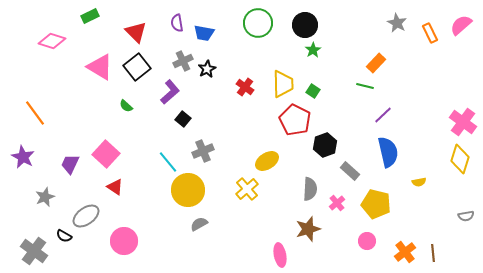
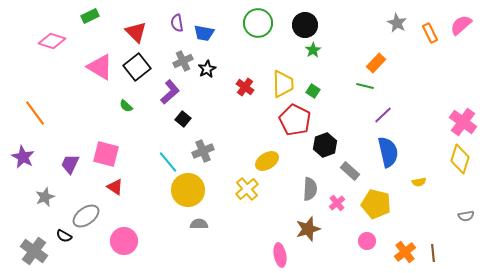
pink square at (106, 154): rotated 28 degrees counterclockwise
gray semicircle at (199, 224): rotated 30 degrees clockwise
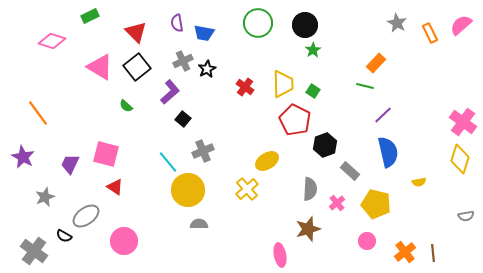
orange line at (35, 113): moved 3 px right
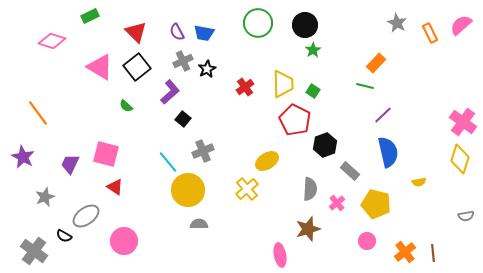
purple semicircle at (177, 23): moved 9 px down; rotated 18 degrees counterclockwise
red cross at (245, 87): rotated 18 degrees clockwise
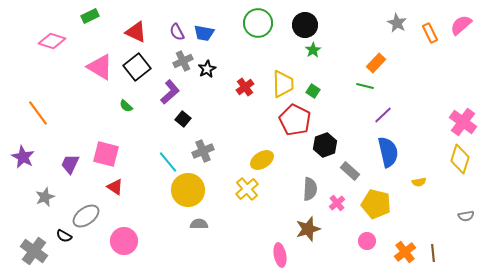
red triangle at (136, 32): rotated 20 degrees counterclockwise
yellow ellipse at (267, 161): moved 5 px left, 1 px up
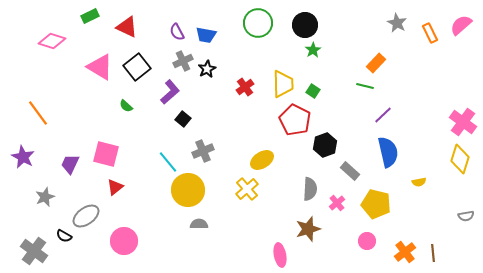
red triangle at (136, 32): moved 9 px left, 5 px up
blue trapezoid at (204, 33): moved 2 px right, 2 px down
red triangle at (115, 187): rotated 48 degrees clockwise
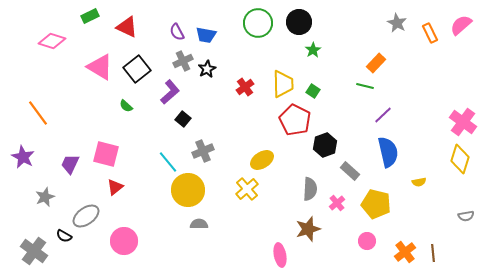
black circle at (305, 25): moved 6 px left, 3 px up
black square at (137, 67): moved 2 px down
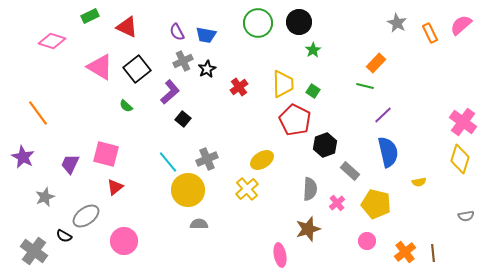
red cross at (245, 87): moved 6 px left
gray cross at (203, 151): moved 4 px right, 8 px down
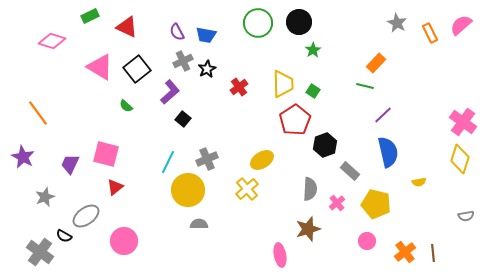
red pentagon at (295, 120): rotated 12 degrees clockwise
cyan line at (168, 162): rotated 65 degrees clockwise
gray cross at (34, 251): moved 6 px right, 1 px down
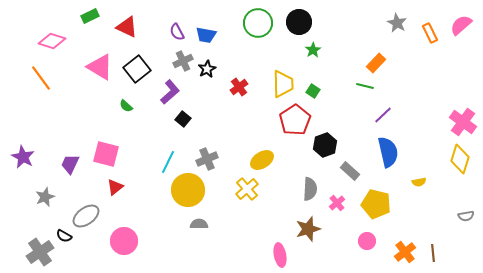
orange line at (38, 113): moved 3 px right, 35 px up
gray cross at (40, 252): rotated 20 degrees clockwise
